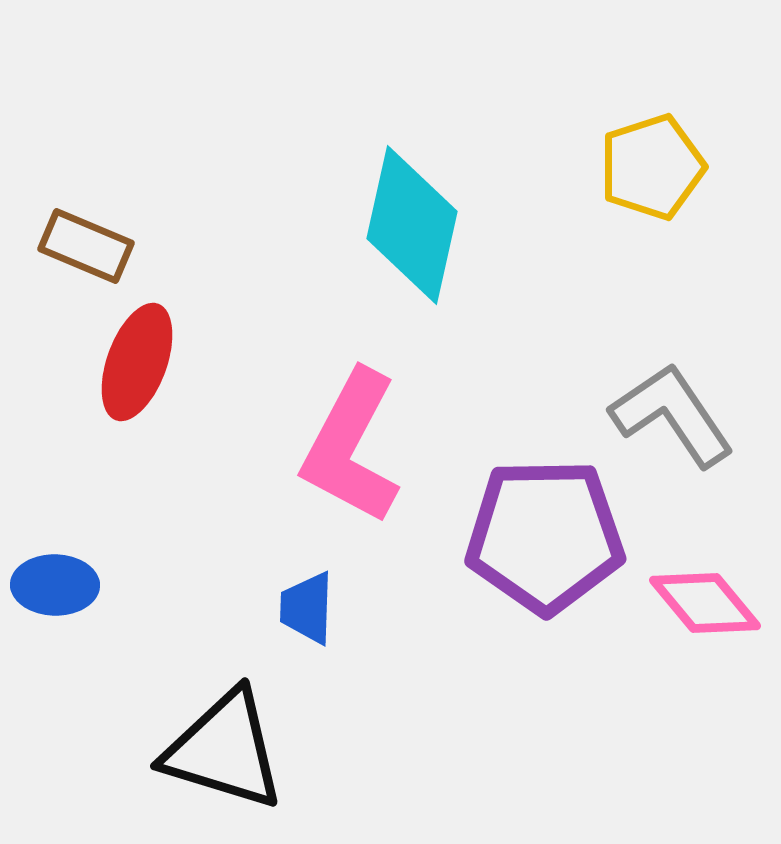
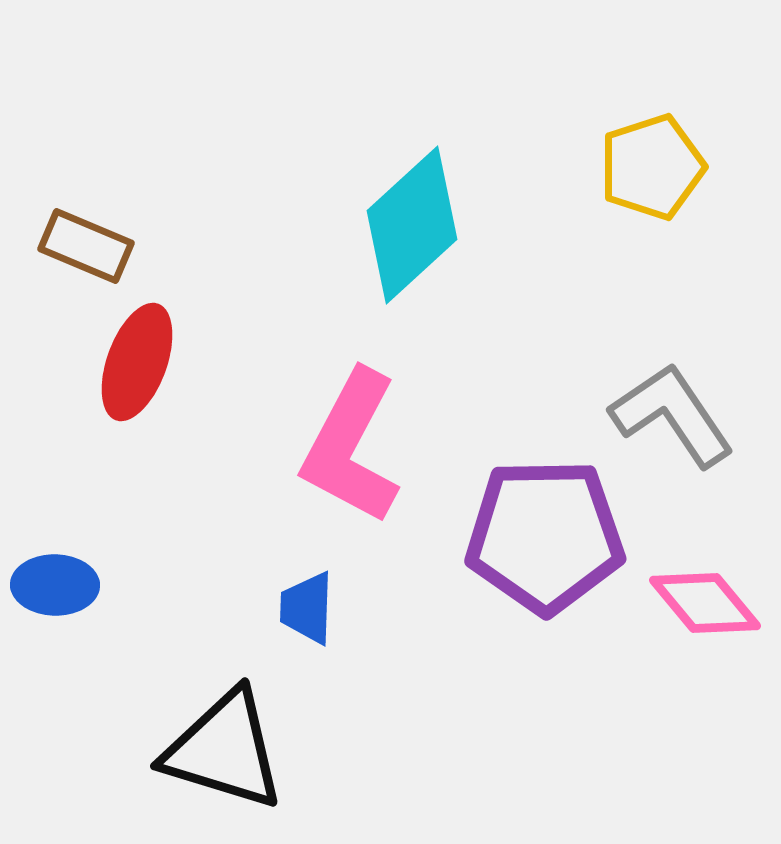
cyan diamond: rotated 35 degrees clockwise
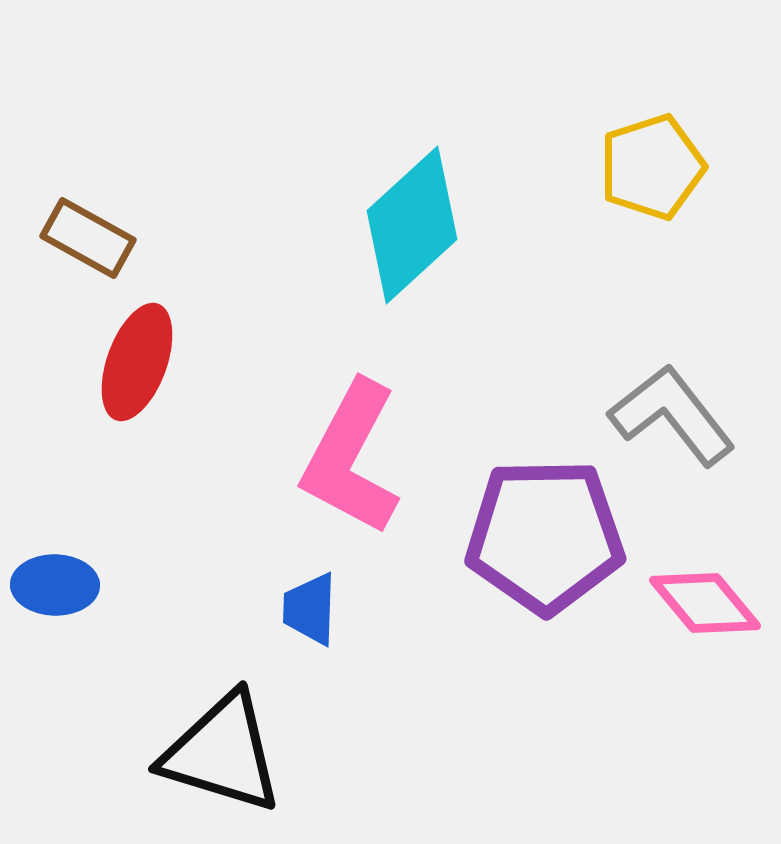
brown rectangle: moved 2 px right, 8 px up; rotated 6 degrees clockwise
gray L-shape: rotated 4 degrees counterclockwise
pink L-shape: moved 11 px down
blue trapezoid: moved 3 px right, 1 px down
black triangle: moved 2 px left, 3 px down
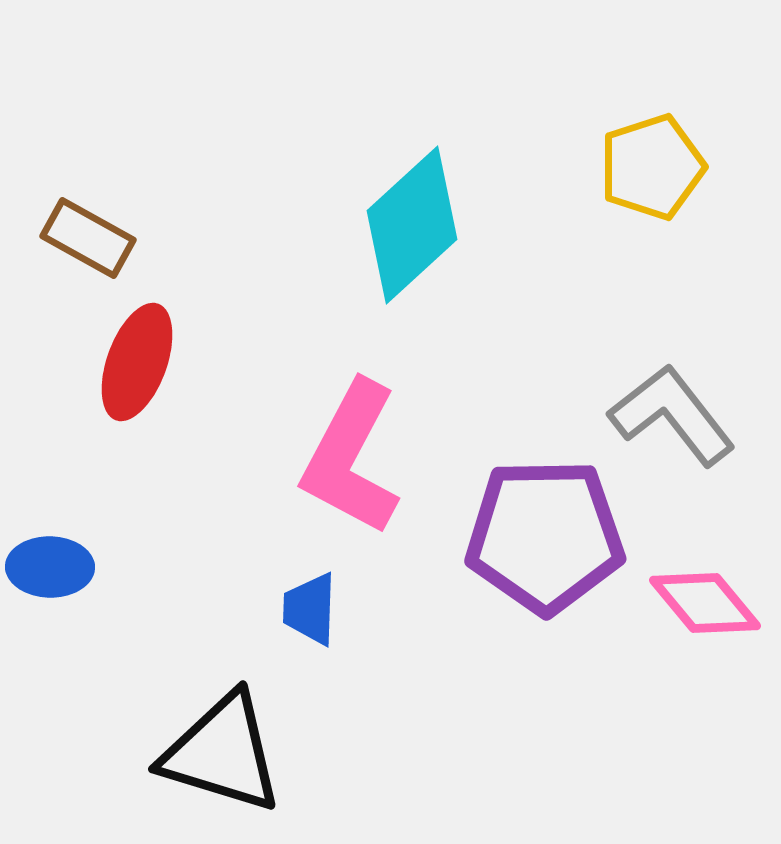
blue ellipse: moved 5 px left, 18 px up
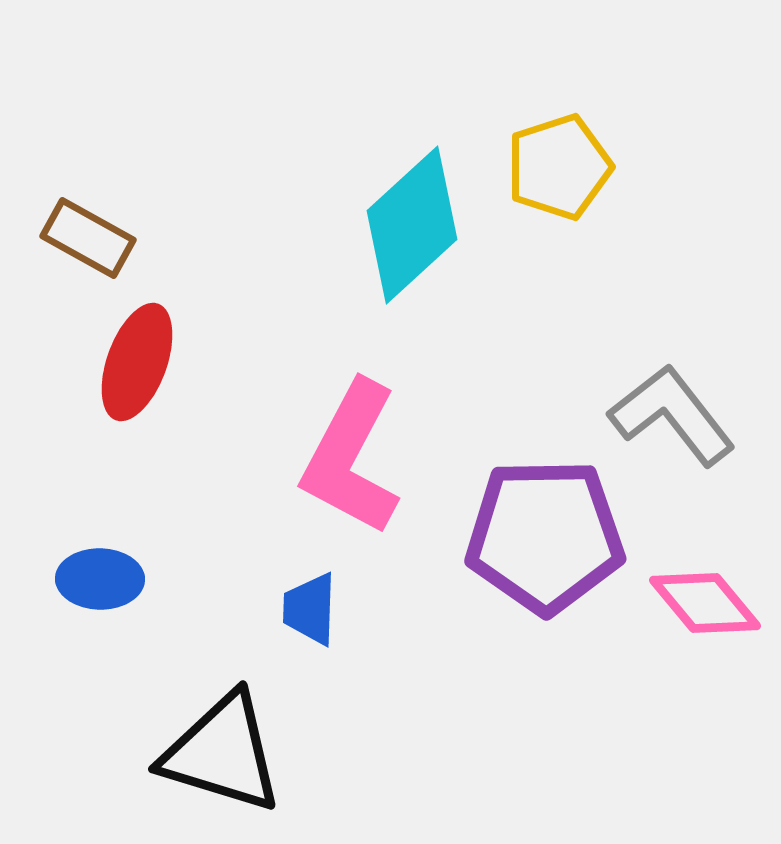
yellow pentagon: moved 93 px left
blue ellipse: moved 50 px right, 12 px down
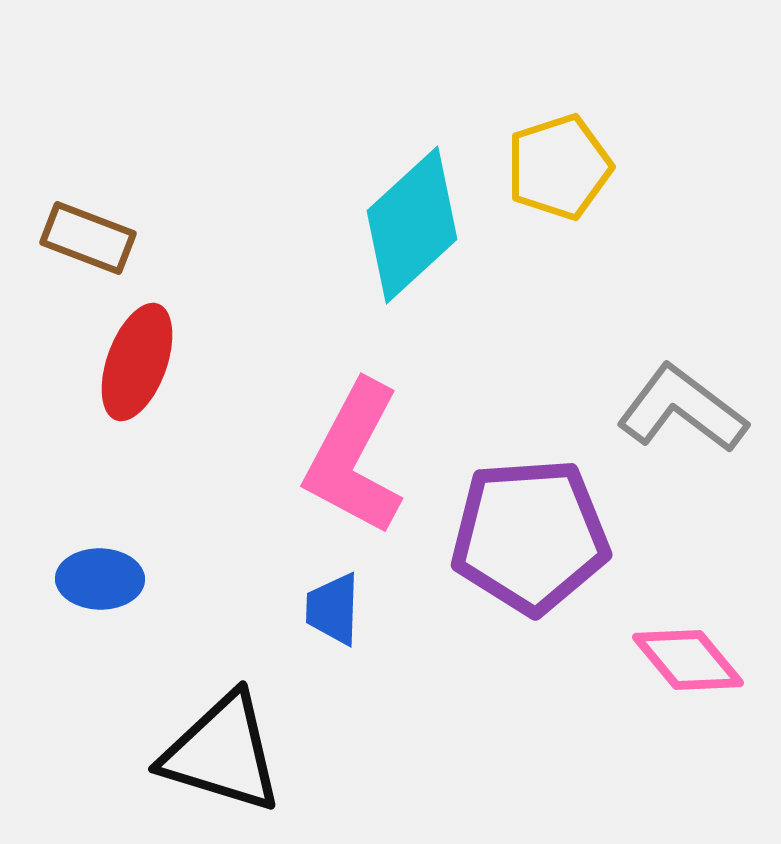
brown rectangle: rotated 8 degrees counterclockwise
gray L-shape: moved 10 px right, 6 px up; rotated 15 degrees counterclockwise
pink L-shape: moved 3 px right
purple pentagon: moved 15 px left; rotated 3 degrees counterclockwise
pink diamond: moved 17 px left, 57 px down
blue trapezoid: moved 23 px right
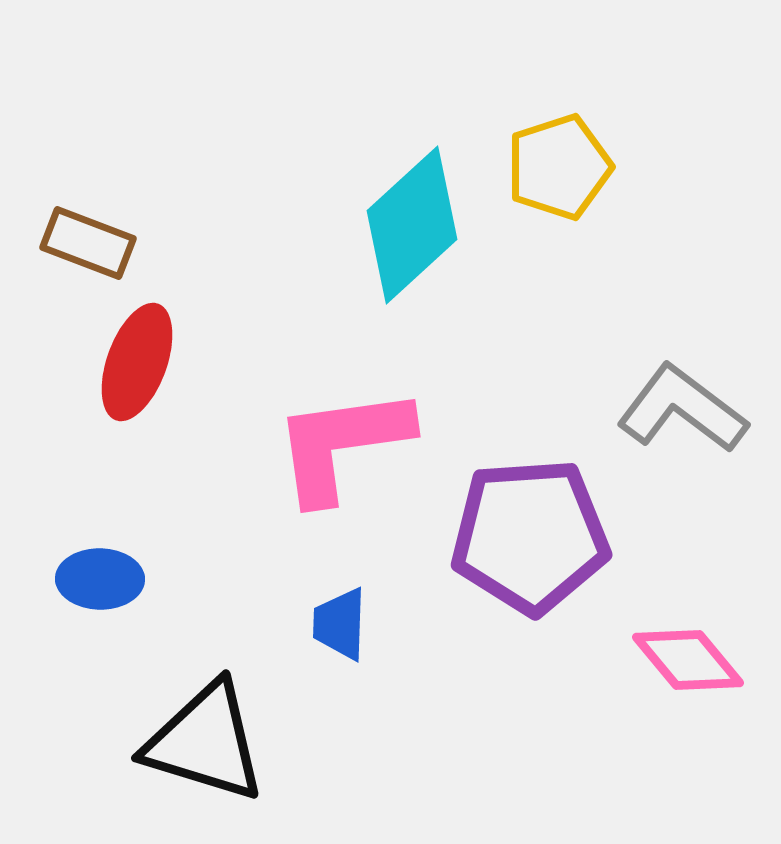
brown rectangle: moved 5 px down
pink L-shape: moved 12 px left, 14 px up; rotated 54 degrees clockwise
blue trapezoid: moved 7 px right, 15 px down
black triangle: moved 17 px left, 11 px up
